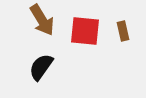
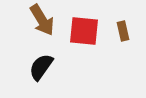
red square: moved 1 px left
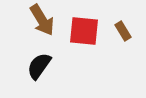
brown rectangle: rotated 18 degrees counterclockwise
black semicircle: moved 2 px left, 1 px up
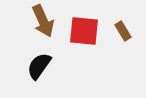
brown arrow: moved 1 px right, 1 px down; rotated 8 degrees clockwise
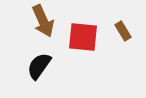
red square: moved 1 px left, 6 px down
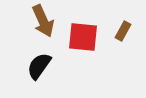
brown rectangle: rotated 60 degrees clockwise
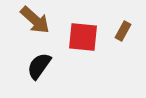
brown arrow: moved 8 px left, 1 px up; rotated 24 degrees counterclockwise
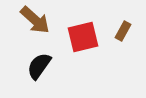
red square: rotated 20 degrees counterclockwise
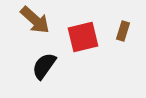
brown rectangle: rotated 12 degrees counterclockwise
black semicircle: moved 5 px right
